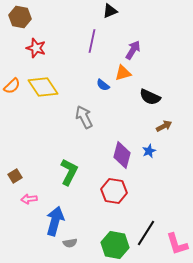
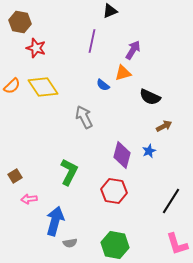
brown hexagon: moved 5 px down
black line: moved 25 px right, 32 px up
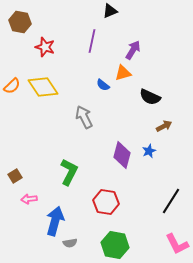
red star: moved 9 px right, 1 px up
red hexagon: moved 8 px left, 11 px down
pink L-shape: rotated 10 degrees counterclockwise
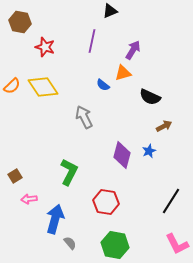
blue arrow: moved 2 px up
gray semicircle: rotated 120 degrees counterclockwise
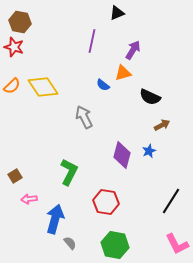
black triangle: moved 7 px right, 2 px down
red star: moved 31 px left
brown arrow: moved 2 px left, 1 px up
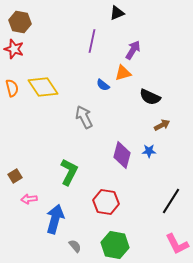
red star: moved 2 px down
orange semicircle: moved 2 px down; rotated 60 degrees counterclockwise
blue star: rotated 24 degrees clockwise
gray semicircle: moved 5 px right, 3 px down
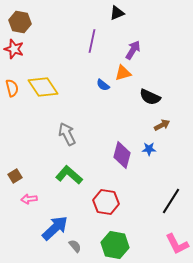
gray arrow: moved 17 px left, 17 px down
blue star: moved 2 px up
green L-shape: moved 3 px down; rotated 76 degrees counterclockwise
blue arrow: moved 9 px down; rotated 32 degrees clockwise
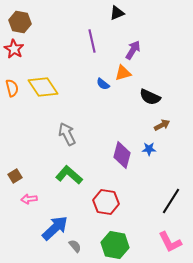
purple line: rotated 25 degrees counterclockwise
red star: rotated 12 degrees clockwise
blue semicircle: moved 1 px up
pink L-shape: moved 7 px left, 2 px up
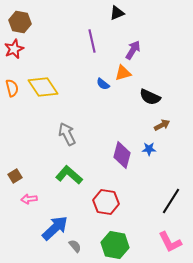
red star: rotated 18 degrees clockwise
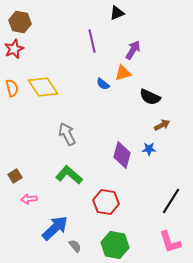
pink L-shape: rotated 10 degrees clockwise
